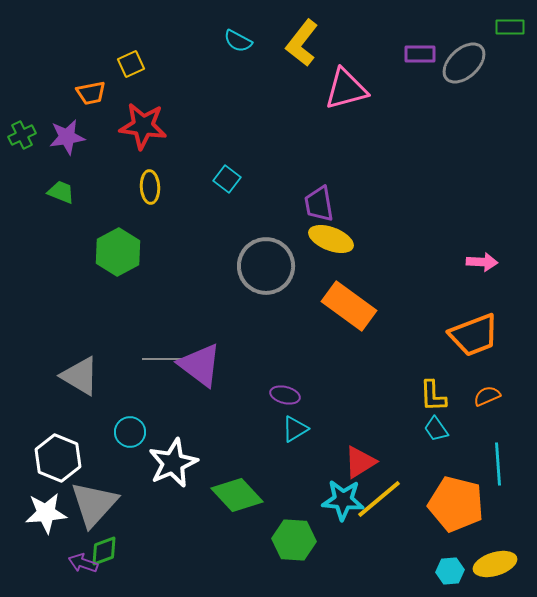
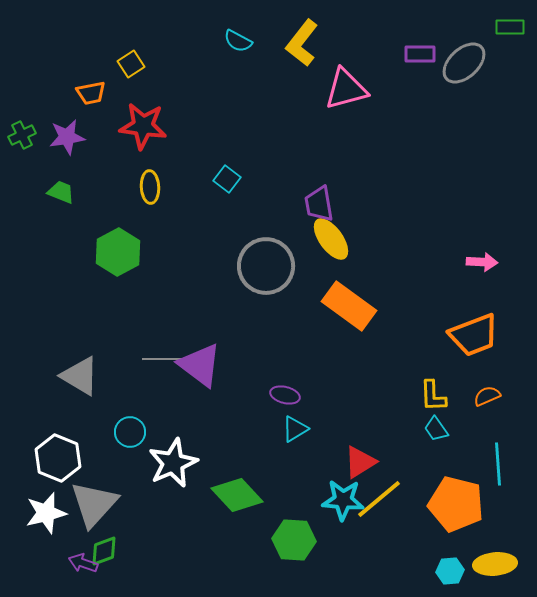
yellow square at (131, 64): rotated 8 degrees counterclockwise
yellow ellipse at (331, 239): rotated 33 degrees clockwise
white star at (46, 513): rotated 9 degrees counterclockwise
yellow ellipse at (495, 564): rotated 12 degrees clockwise
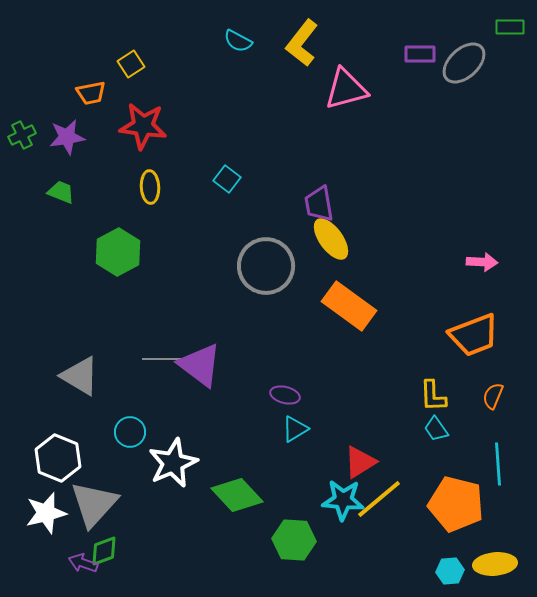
orange semicircle at (487, 396): moved 6 px right; rotated 44 degrees counterclockwise
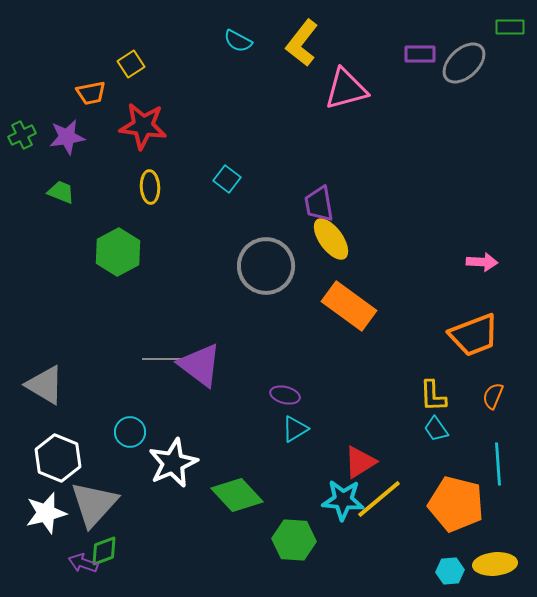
gray triangle at (80, 376): moved 35 px left, 9 px down
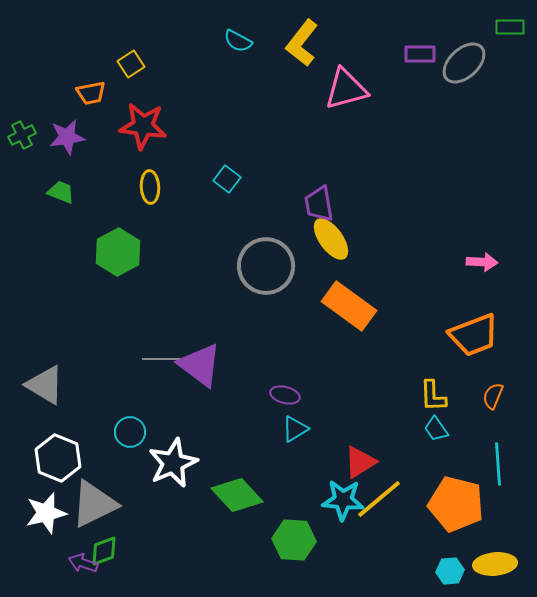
gray triangle at (94, 504): rotated 22 degrees clockwise
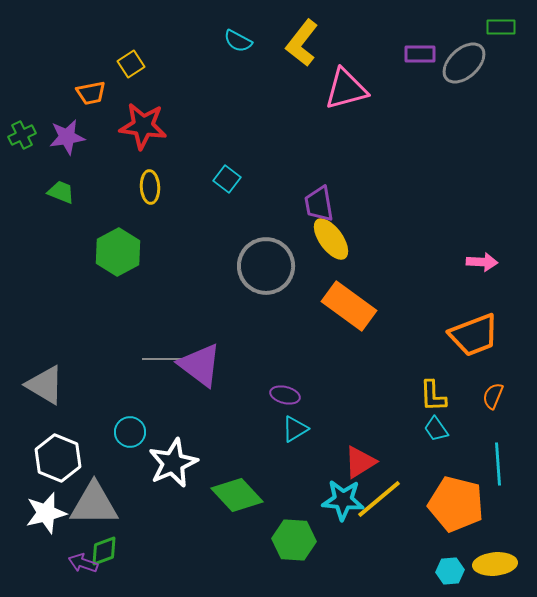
green rectangle at (510, 27): moved 9 px left
gray triangle at (94, 504): rotated 26 degrees clockwise
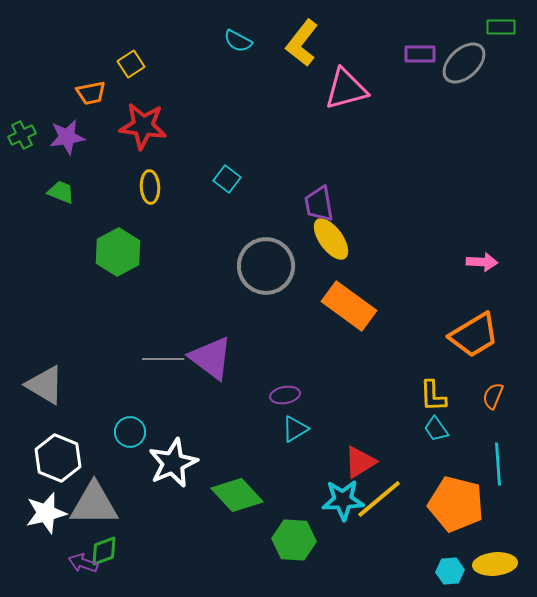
orange trapezoid at (474, 335): rotated 10 degrees counterclockwise
purple triangle at (200, 365): moved 11 px right, 7 px up
purple ellipse at (285, 395): rotated 24 degrees counterclockwise
cyan star at (343, 500): rotated 6 degrees counterclockwise
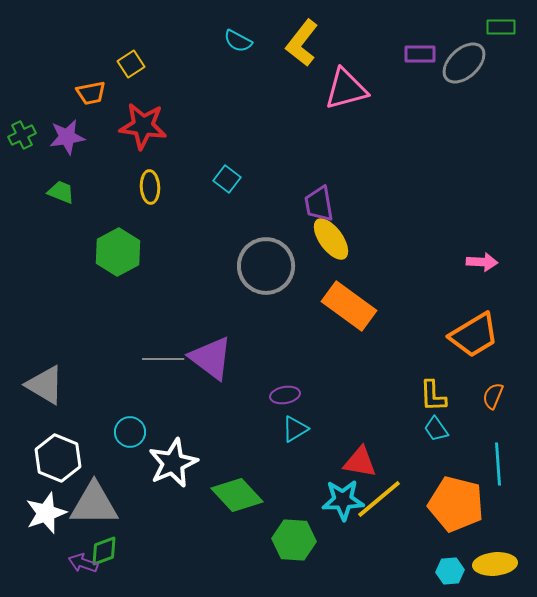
red triangle at (360, 462): rotated 42 degrees clockwise
white star at (46, 513): rotated 6 degrees counterclockwise
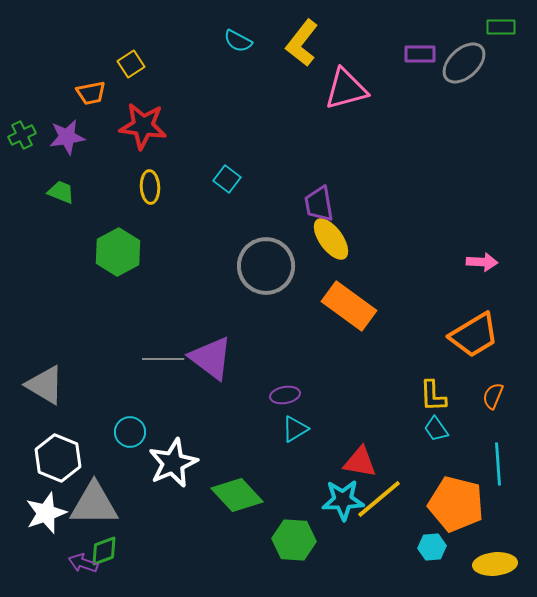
cyan hexagon at (450, 571): moved 18 px left, 24 px up
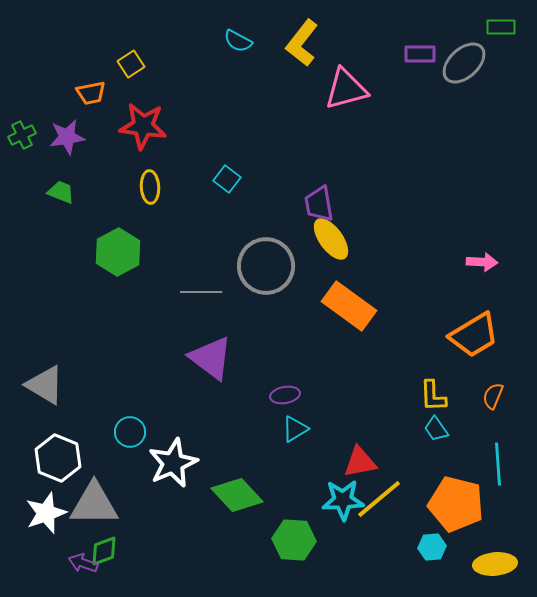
gray line at (163, 359): moved 38 px right, 67 px up
red triangle at (360, 462): rotated 21 degrees counterclockwise
